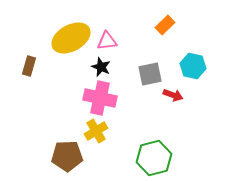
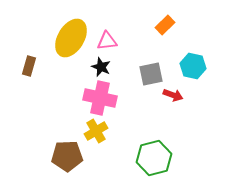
yellow ellipse: rotated 30 degrees counterclockwise
gray square: moved 1 px right
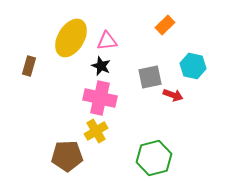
black star: moved 1 px up
gray square: moved 1 px left, 3 px down
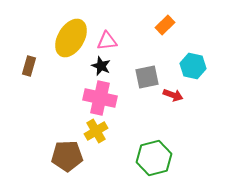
gray square: moved 3 px left
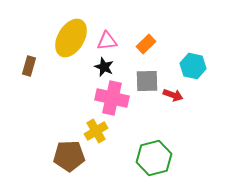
orange rectangle: moved 19 px left, 19 px down
black star: moved 3 px right, 1 px down
gray square: moved 4 px down; rotated 10 degrees clockwise
pink cross: moved 12 px right
brown pentagon: moved 2 px right
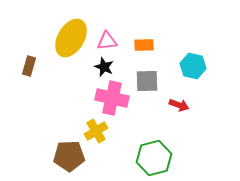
orange rectangle: moved 2 px left, 1 px down; rotated 42 degrees clockwise
red arrow: moved 6 px right, 10 px down
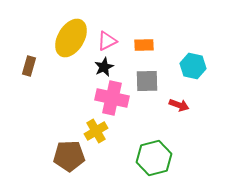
pink triangle: rotated 20 degrees counterclockwise
black star: rotated 24 degrees clockwise
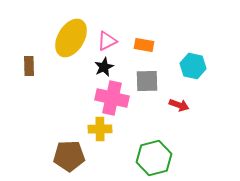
orange rectangle: rotated 12 degrees clockwise
brown rectangle: rotated 18 degrees counterclockwise
yellow cross: moved 4 px right, 2 px up; rotated 30 degrees clockwise
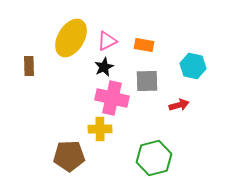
red arrow: rotated 36 degrees counterclockwise
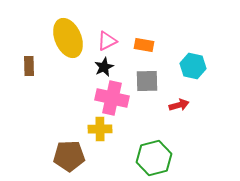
yellow ellipse: moved 3 px left; rotated 54 degrees counterclockwise
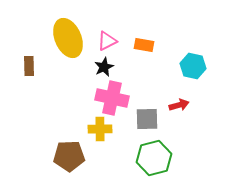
gray square: moved 38 px down
